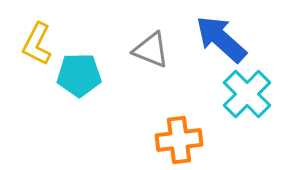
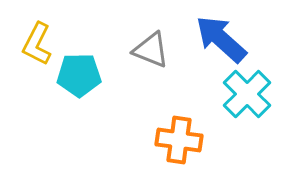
orange cross: rotated 15 degrees clockwise
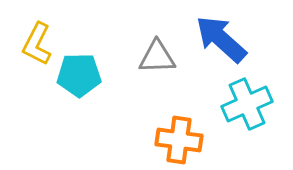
gray triangle: moved 6 px right, 7 px down; rotated 24 degrees counterclockwise
cyan cross: moved 10 px down; rotated 21 degrees clockwise
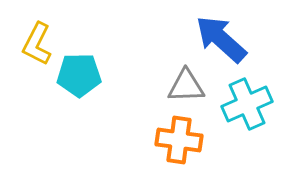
gray triangle: moved 29 px right, 29 px down
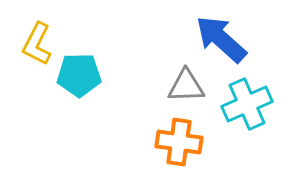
orange cross: moved 2 px down
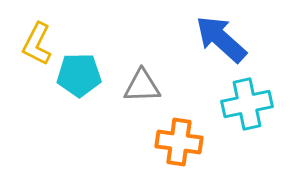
gray triangle: moved 44 px left
cyan cross: rotated 12 degrees clockwise
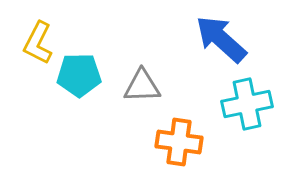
yellow L-shape: moved 1 px right, 1 px up
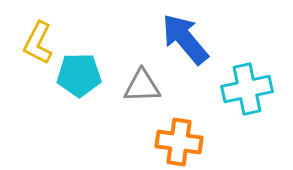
blue arrow: moved 36 px left; rotated 8 degrees clockwise
cyan cross: moved 15 px up
